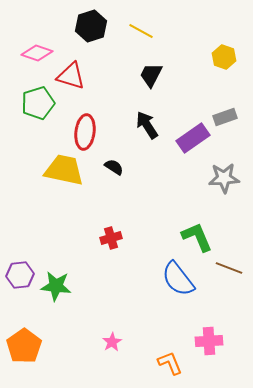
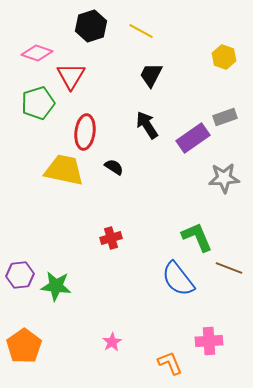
red triangle: rotated 44 degrees clockwise
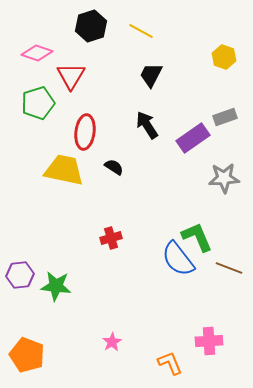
blue semicircle: moved 20 px up
orange pentagon: moved 3 px right, 9 px down; rotated 16 degrees counterclockwise
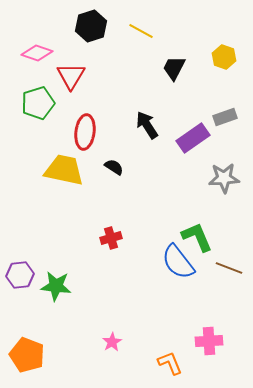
black trapezoid: moved 23 px right, 7 px up
blue semicircle: moved 3 px down
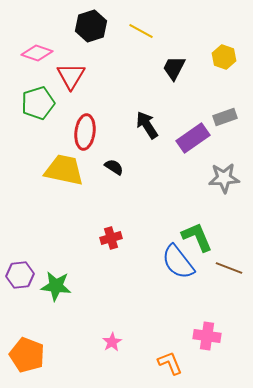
pink cross: moved 2 px left, 5 px up; rotated 12 degrees clockwise
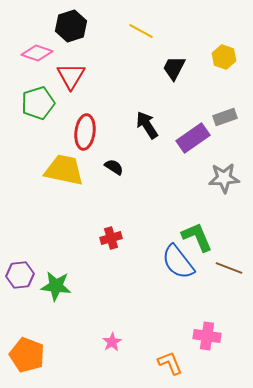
black hexagon: moved 20 px left
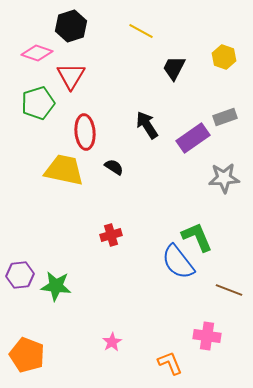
red ellipse: rotated 12 degrees counterclockwise
red cross: moved 3 px up
brown line: moved 22 px down
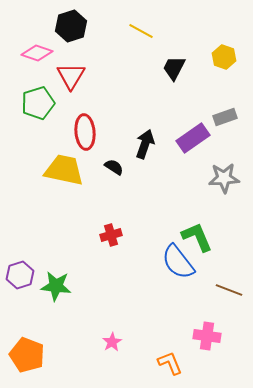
black arrow: moved 2 px left, 19 px down; rotated 52 degrees clockwise
purple hexagon: rotated 12 degrees counterclockwise
